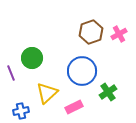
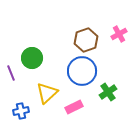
brown hexagon: moved 5 px left, 8 px down
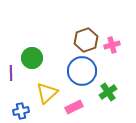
pink cross: moved 7 px left, 11 px down; rotated 14 degrees clockwise
purple line: rotated 21 degrees clockwise
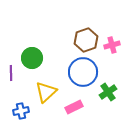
blue circle: moved 1 px right, 1 px down
yellow triangle: moved 1 px left, 1 px up
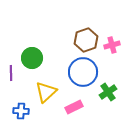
blue cross: rotated 14 degrees clockwise
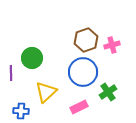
pink rectangle: moved 5 px right
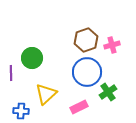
blue circle: moved 4 px right
yellow triangle: moved 2 px down
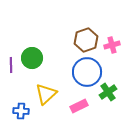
purple line: moved 8 px up
pink rectangle: moved 1 px up
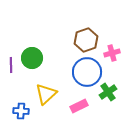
pink cross: moved 8 px down
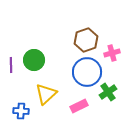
green circle: moved 2 px right, 2 px down
